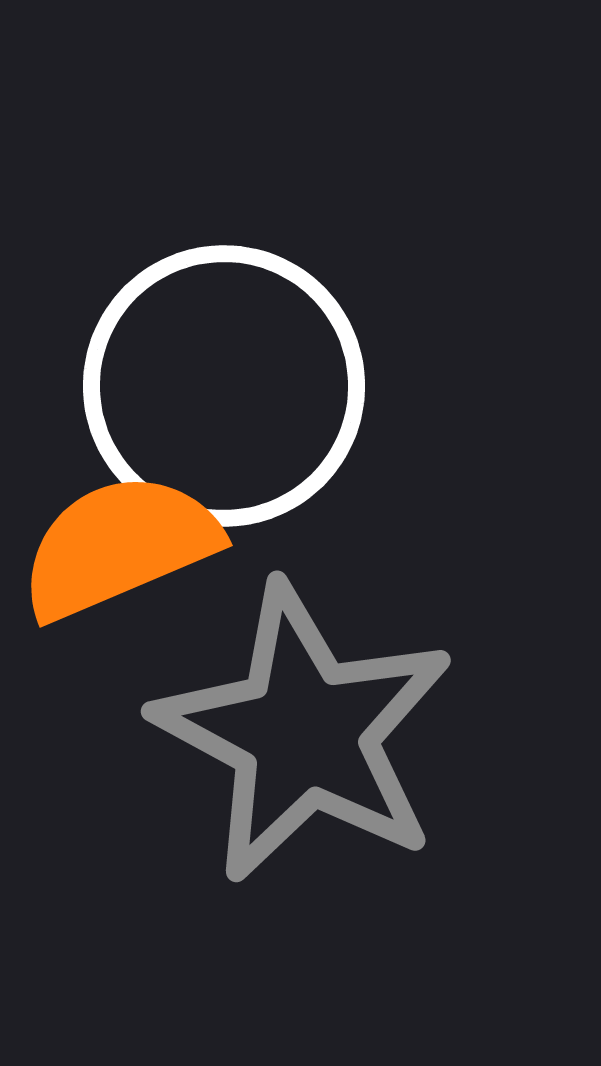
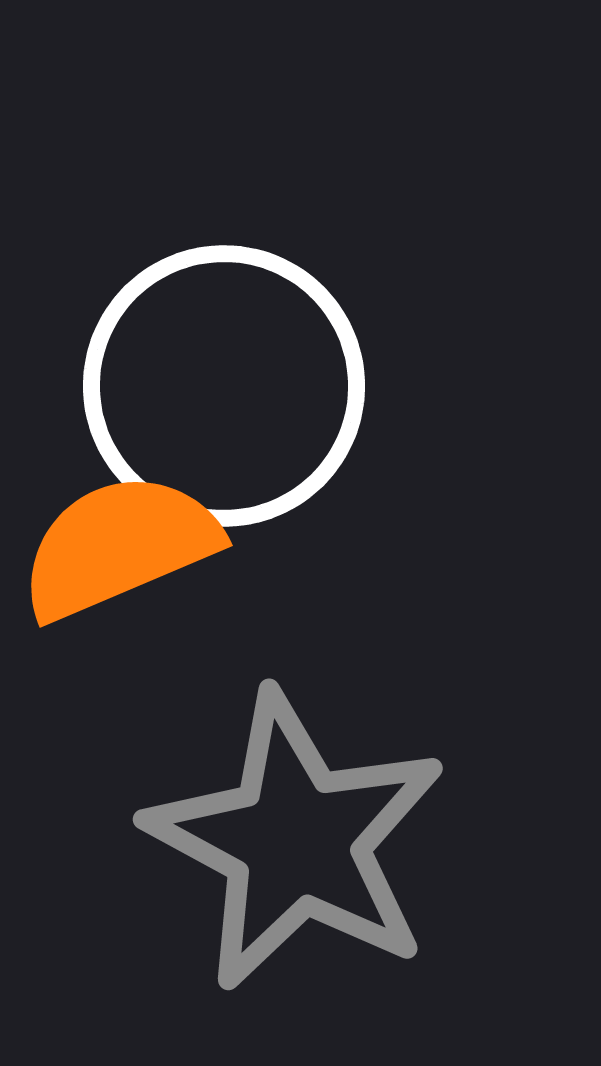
gray star: moved 8 px left, 108 px down
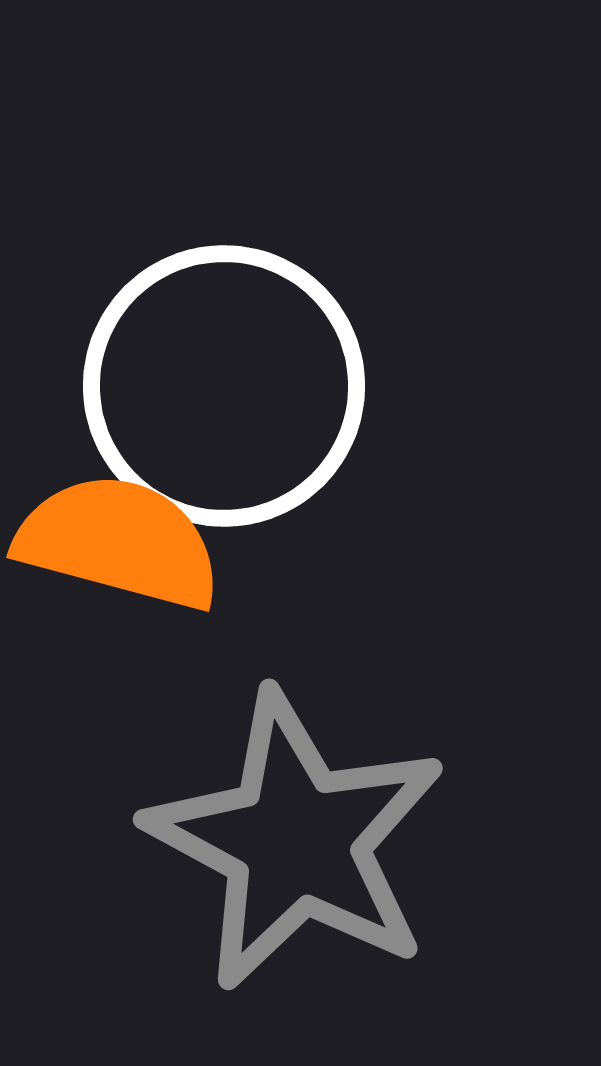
orange semicircle: moved 4 px up; rotated 38 degrees clockwise
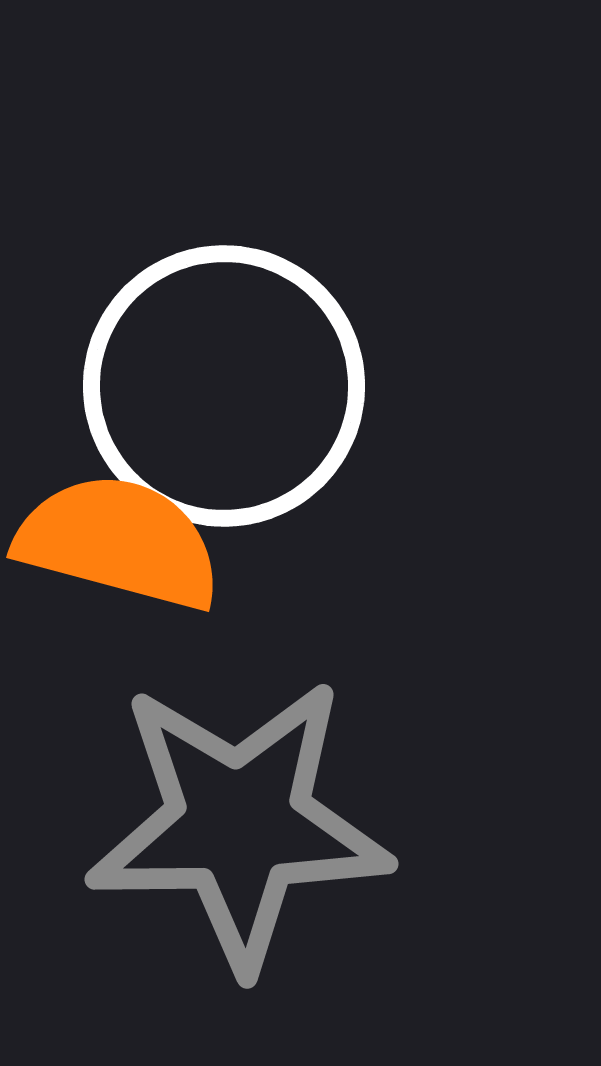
gray star: moved 57 px left, 17 px up; rotated 29 degrees counterclockwise
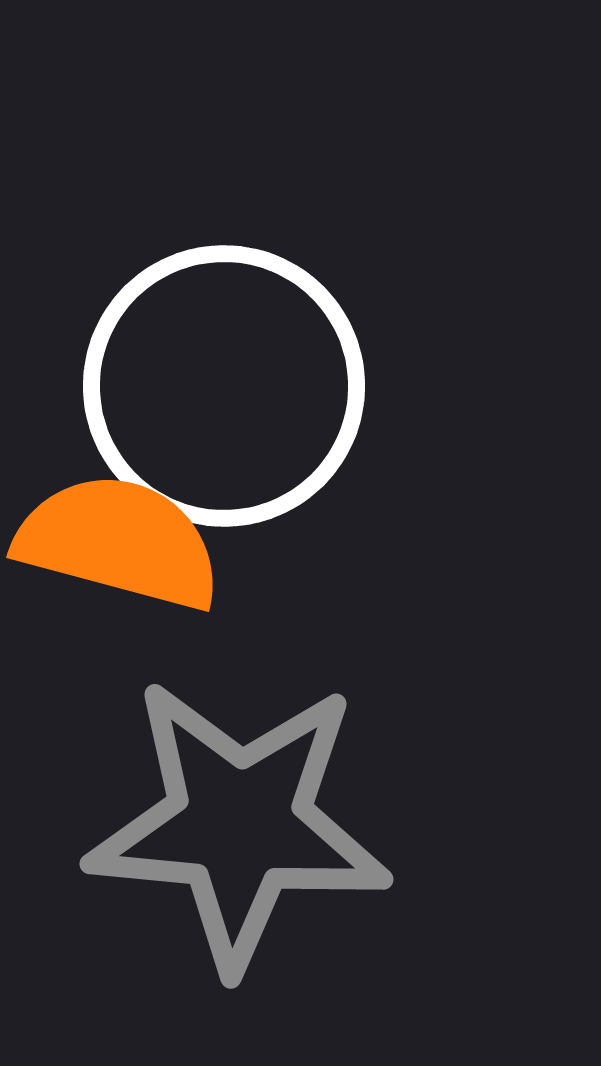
gray star: rotated 6 degrees clockwise
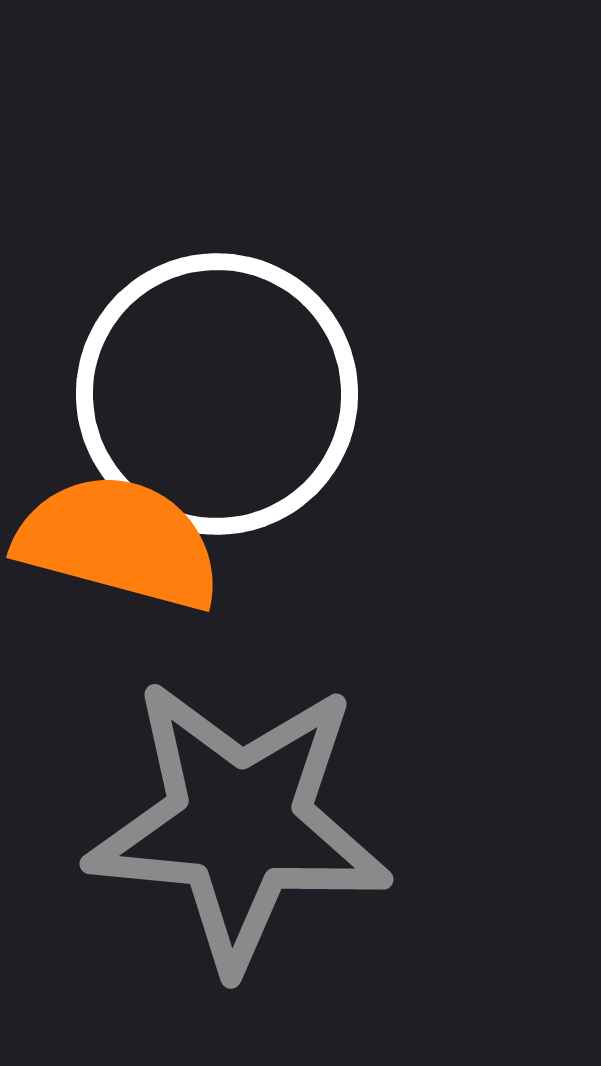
white circle: moved 7 px left, 8 px down
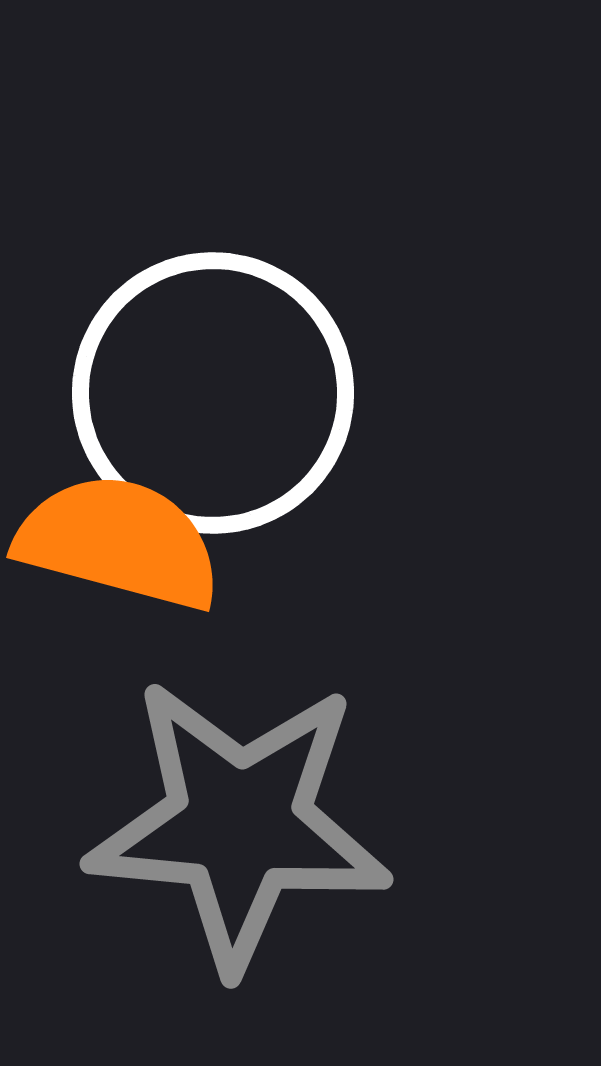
white circle: moved 4 px left, 1 px up
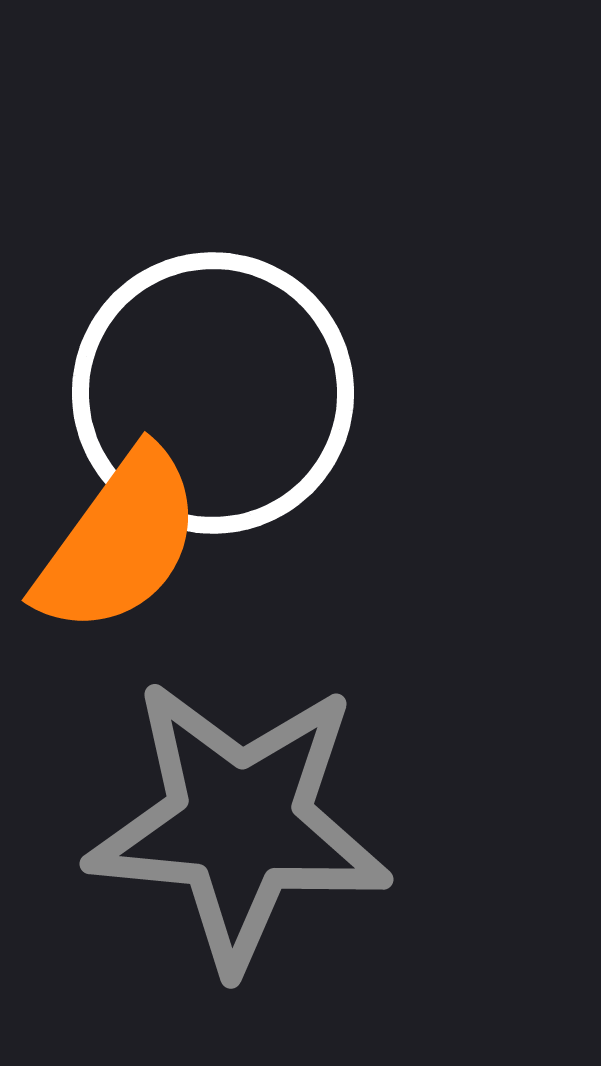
orange semicircle: rotated 111 degrees clockwise
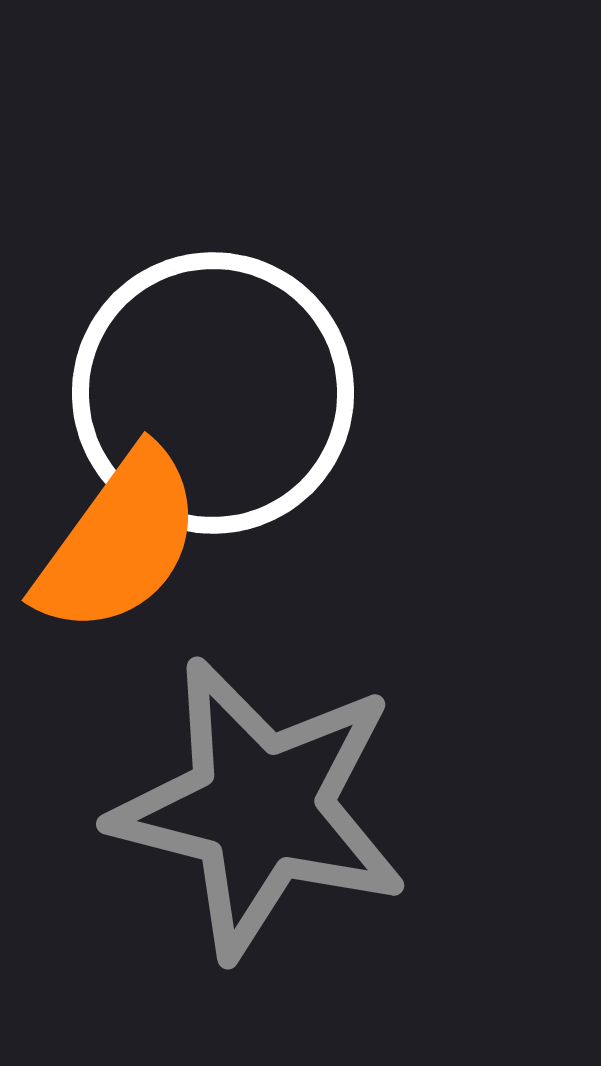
gray star: moved 21 px right, 16 px up; rotated 9 degrees clockwise
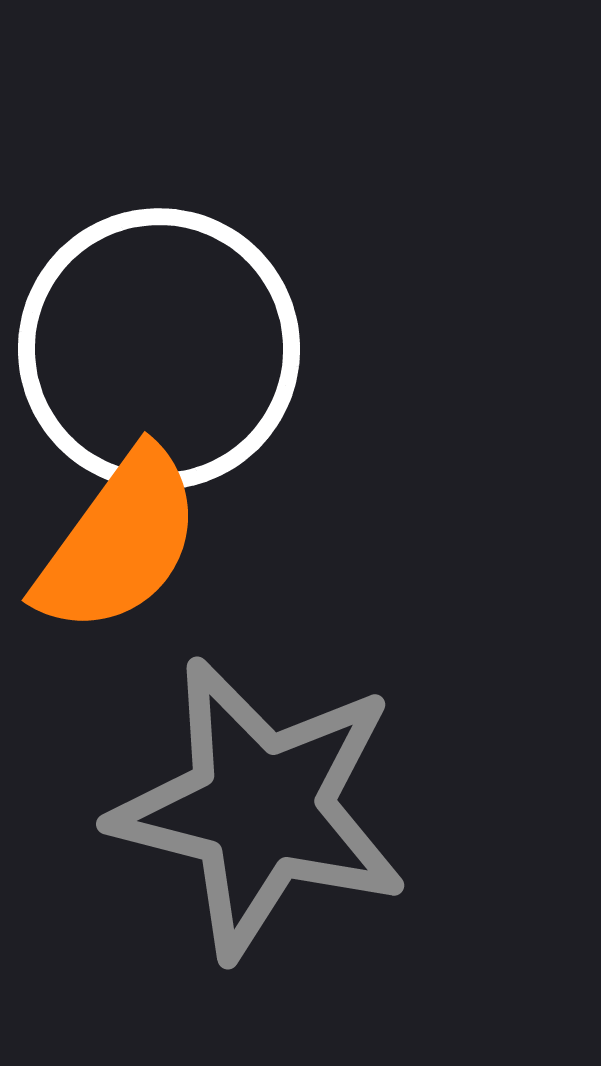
white circle: moved 54 px left, 44 px up
